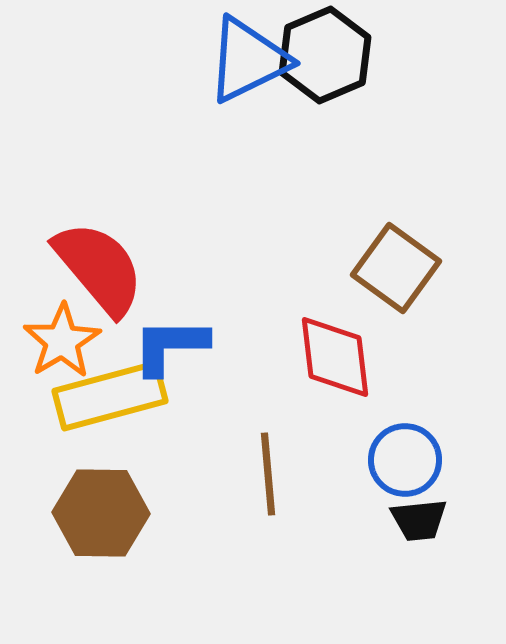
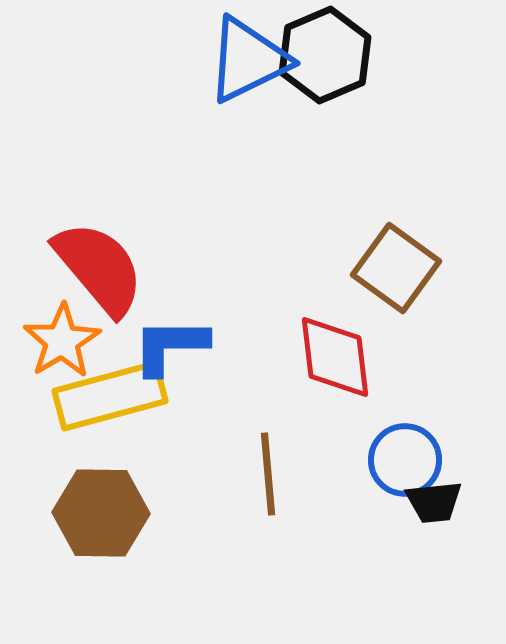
black trapezoid: moved 15 px right, 18 px up
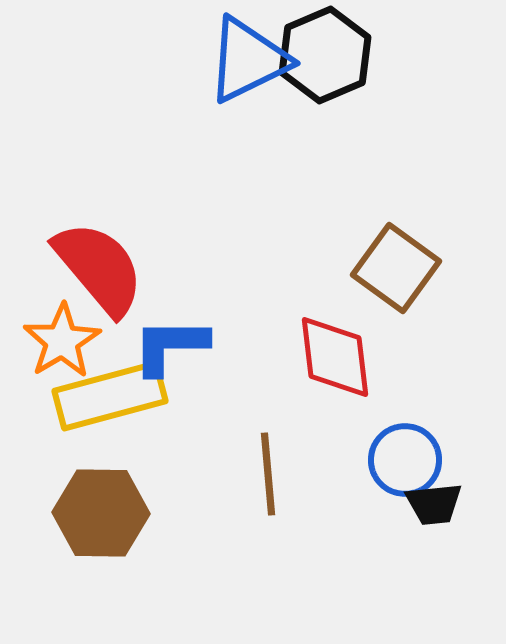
black trapezoid: moved 2 px down
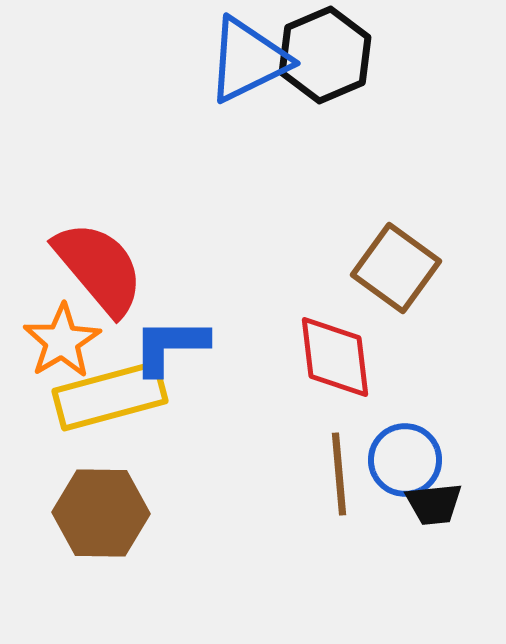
brown line: moved 71 px right
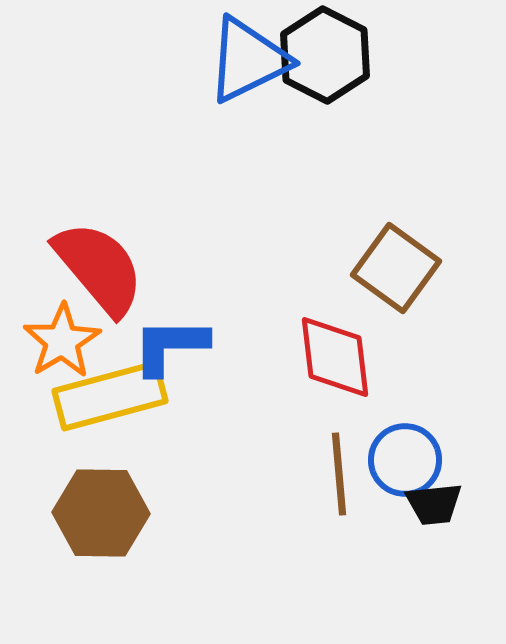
black hexagon: rotated 10 degrees counterclockwise
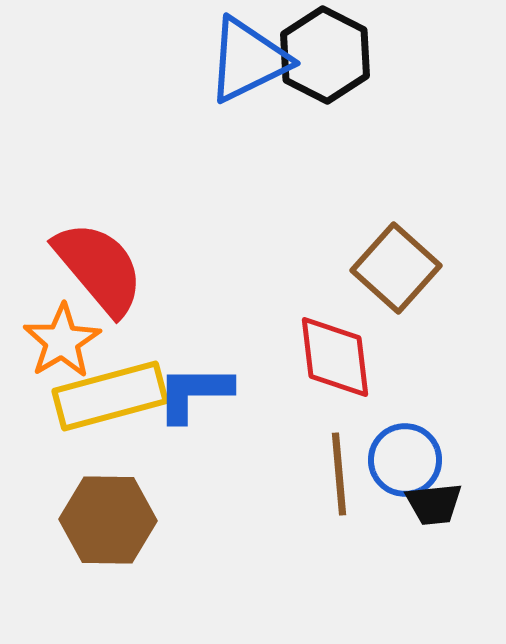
brown square: rotated 6 degrees clockwise
blue L-shape: moved 24 px right, 47 px down
brown hexagon: moved 7 px right, 7 px down
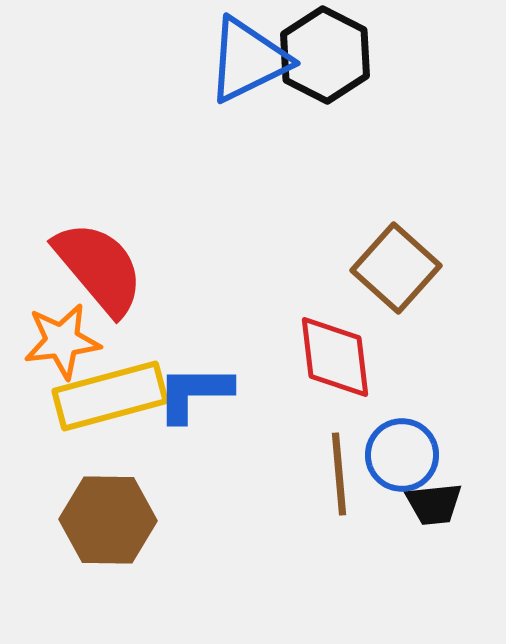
orange star: rotated 24 degrees clockwise
blue circle: moved 3 px left, 5 px up
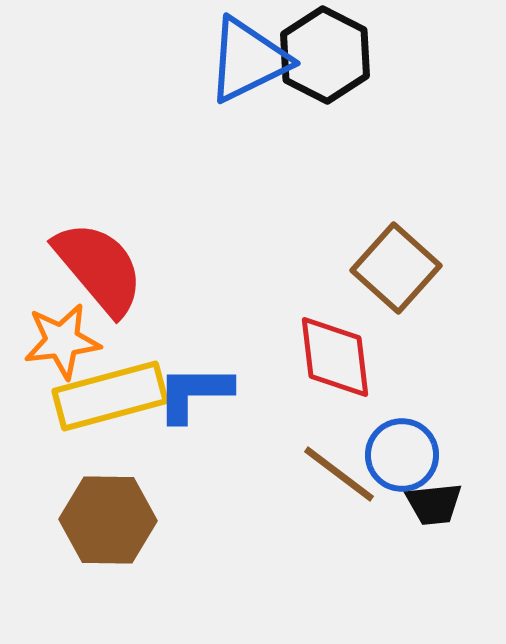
brown line: rotated 48 degrees counterclockwise
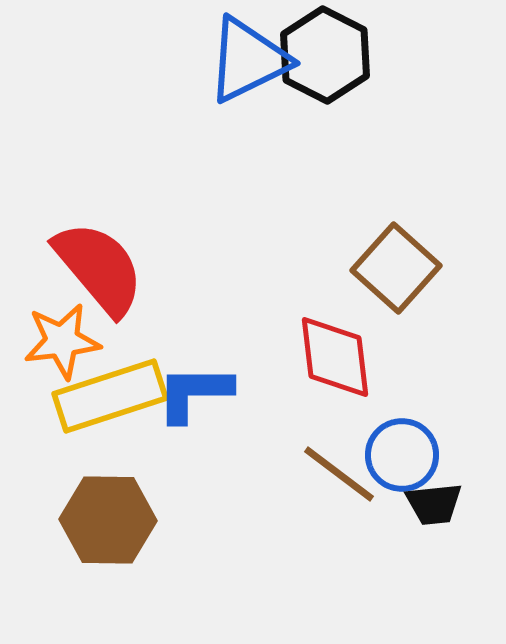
yellow rectangle: rotated 3 degrees counterclockwise
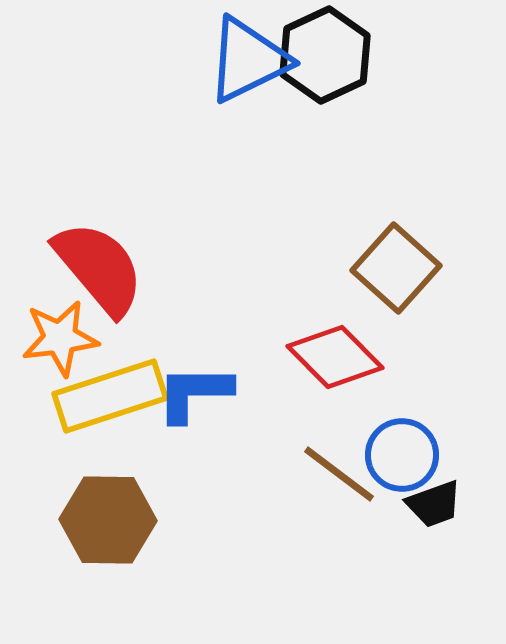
black hexagon: rotated 8 degrees clockwise
orange star: moved 2 px left, 3 px up
red diamond: rotated 38 degrees counterclockwise
black trapezoid: rotated 14 degrees counterclockwise
